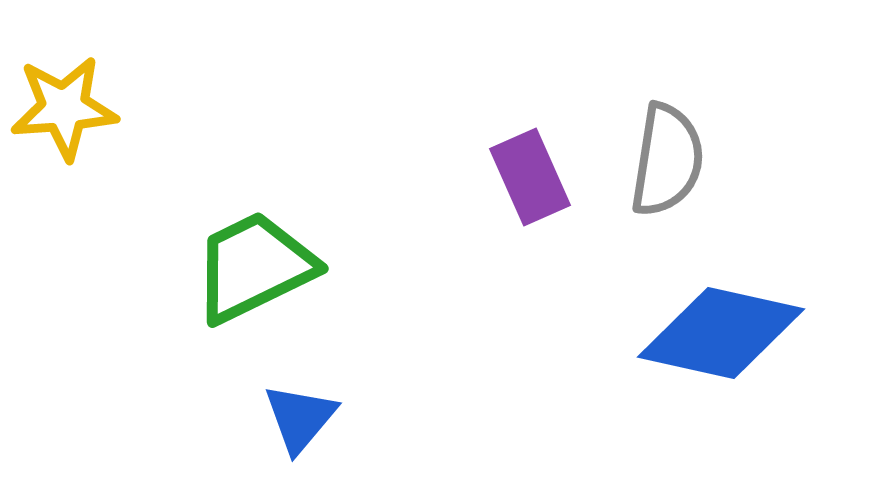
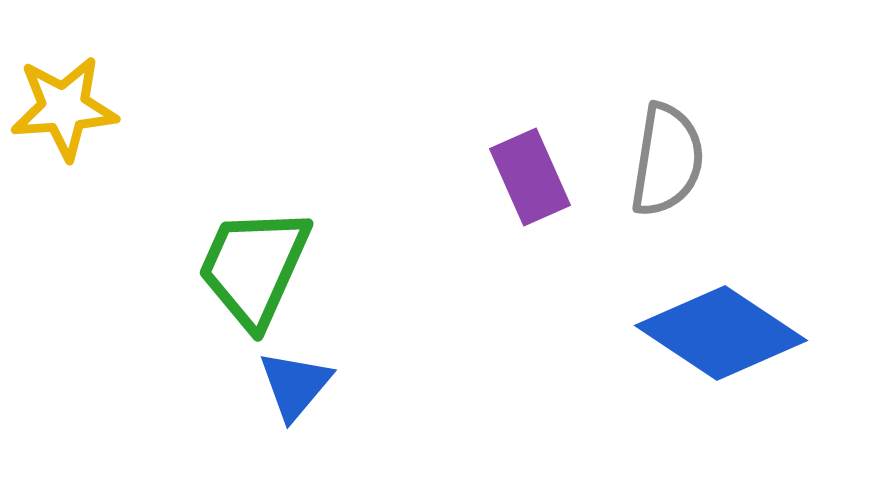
green trapezoid: rotated 40 degrees counterclockwise
blue diamond: rotated 21 degrees clockwise
blue triangle: moved 5 px left, 33 px up
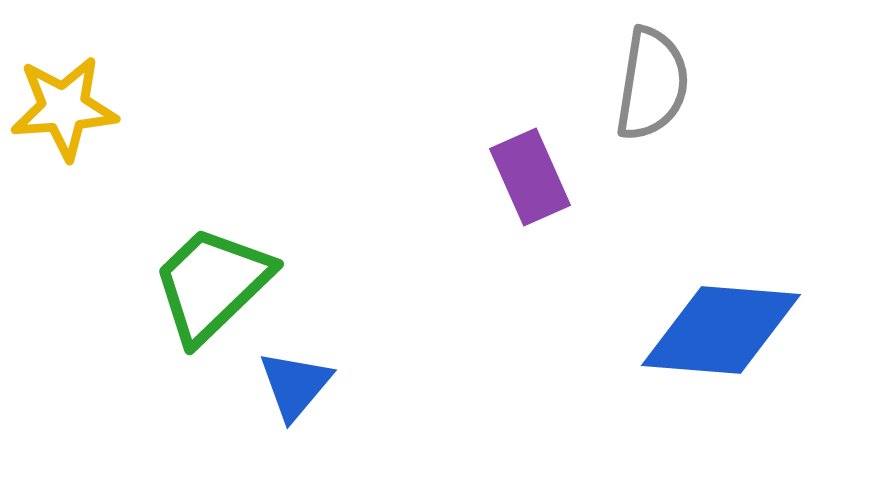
gray semicircle: moved 15 px left, 76 px up
green trapezoid: moved 42 px left, 17 px down; rotated 22 degrees clockwise
blue diamond: moved 3 px up; rotated 29 degrees counterclockwise
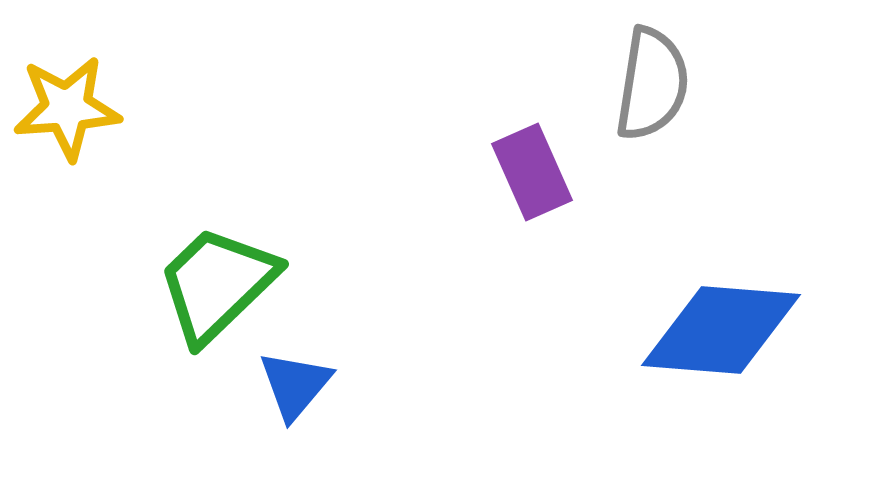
yellow star: moved 3 px right
purple rectangle: moved 2 px right, 5 px up
green trapezoid: moved 5 px right
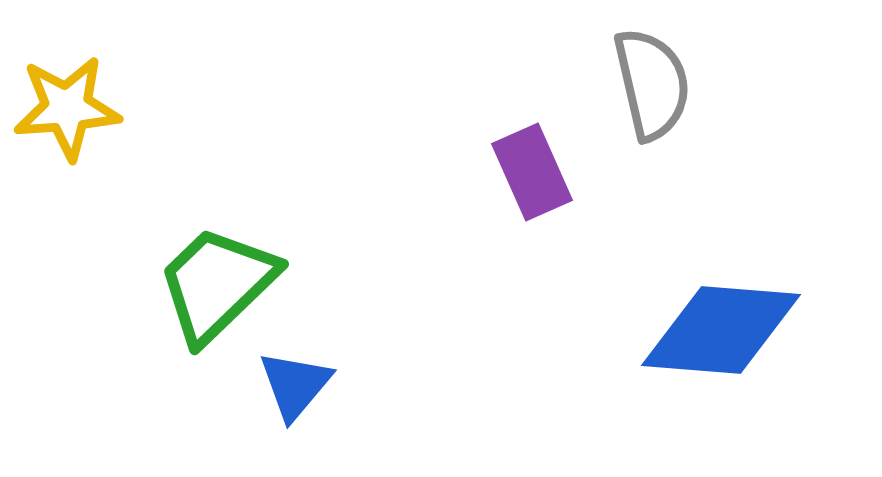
gray semicircle: rotated 22 degrees counterclockwise
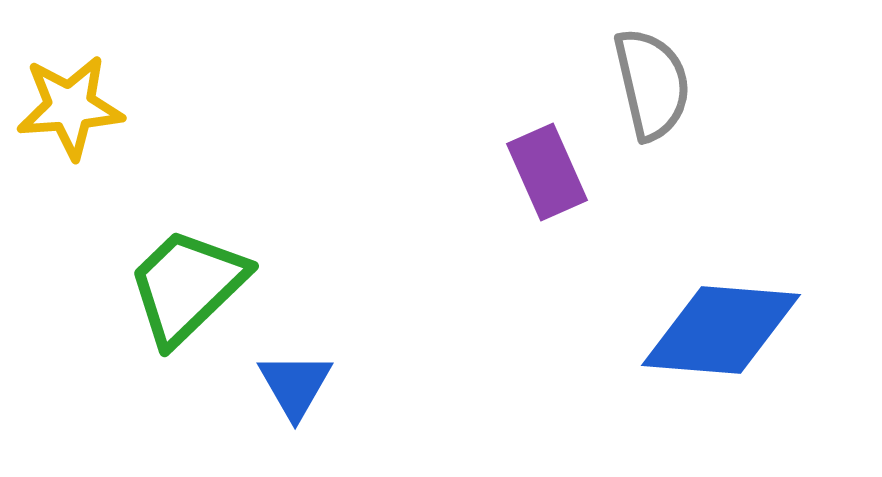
yellow star: moved 3 px right, 1 px up
purple rectangle: moved 15 px right
green trapezoid: moved 30 px left, 2 px down
blue triangle: rotated 10 degrees counterclockwise
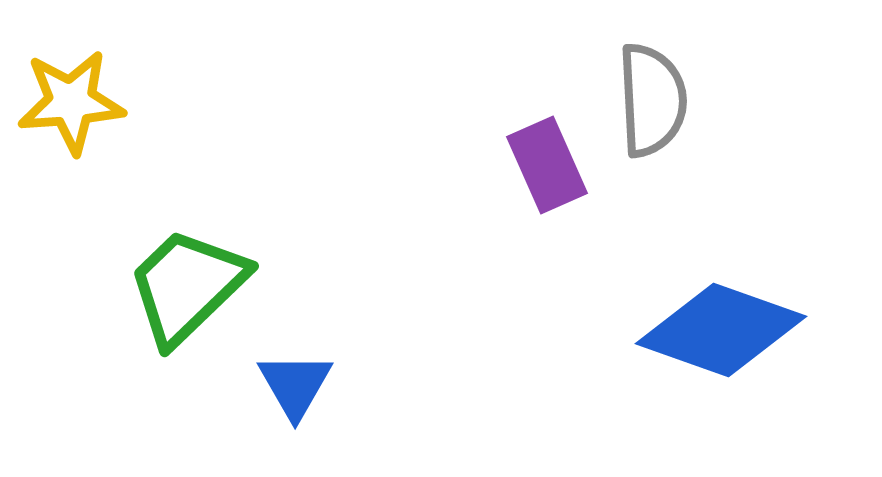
gray semicircle: moved 16 px down; rotated 10 degrees clockwise
yellow star: moved 1 px right, 5 px up
purple rectangle: moved 7 px up
blue diamond: rotated 15 degrees clockwise
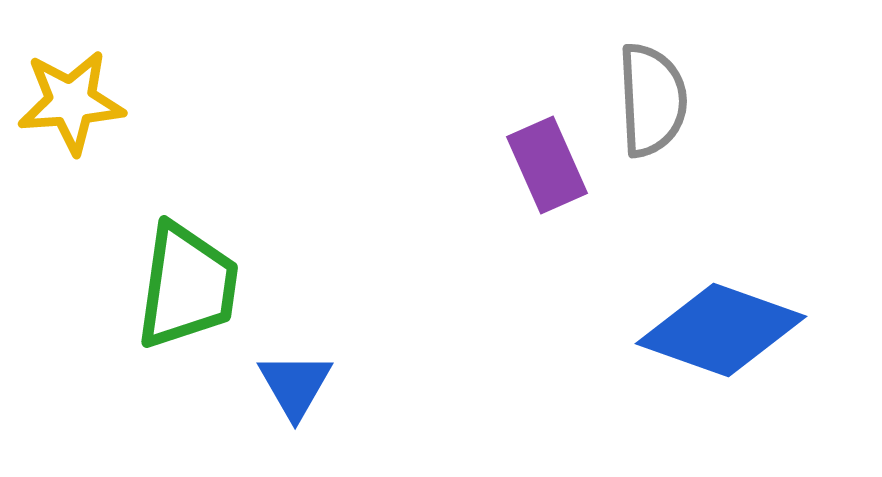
green trapezoid: rotated 142 degrees clockwise
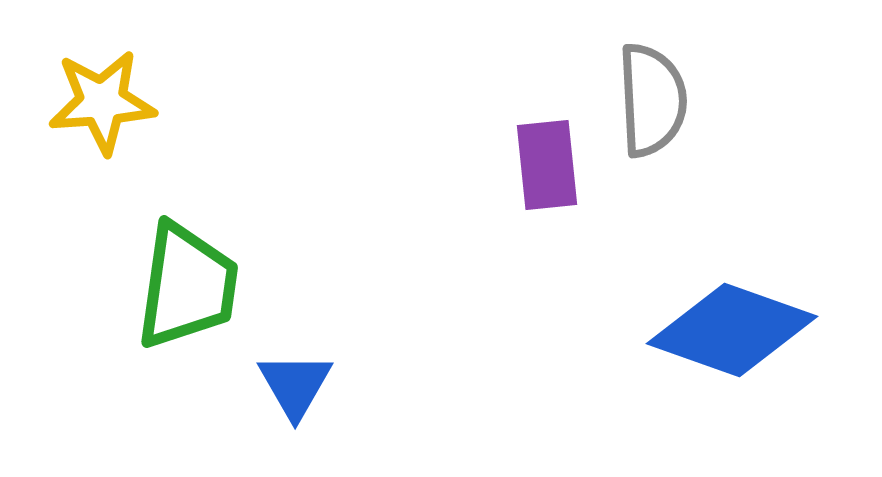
yellow star: moved 31 px right
purple rectangle: rotated 18 degrees clockwise
blue diamond: moved 11 px right
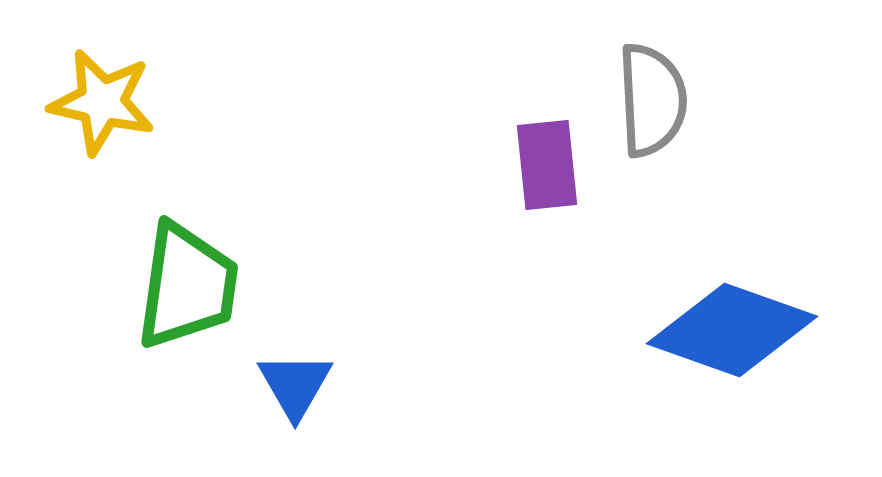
yellow star: rotated 17 degrees clockwise
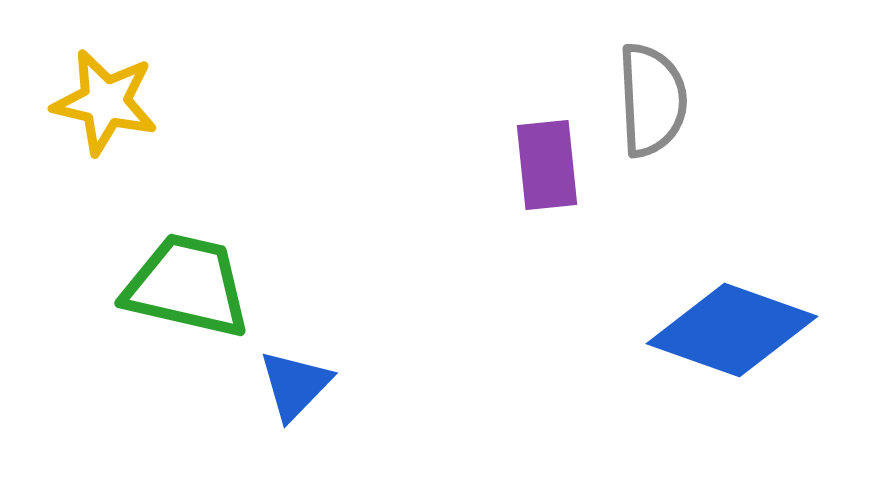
yellow star: moved 3 px right
green trapezoid: rotated 85 degrees counterclockwise
blue triangle: rotated 14 degrees clockwise
